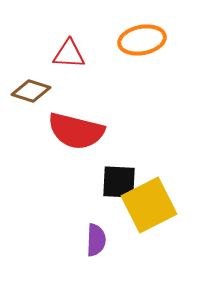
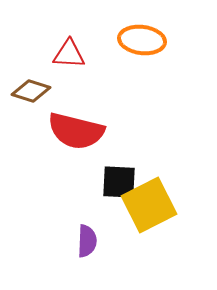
orange ellipse: rotated 18 degrees clockwise
purple semicircle: moved 9 px left, 1 px down
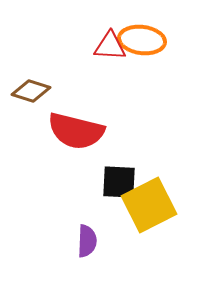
red triangle: moved 41 px right, 8 px up
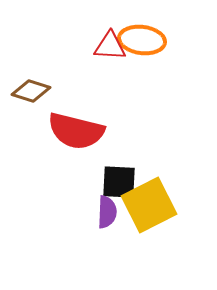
purple semicircle: moved 20 px right, 29 px up
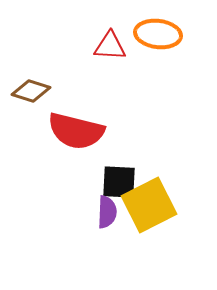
orange ellipse: moved 16 px right, 6 px up
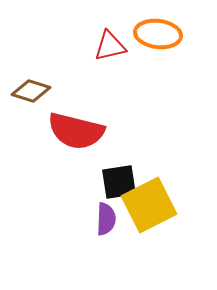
red triangle: rotated 16 degrees counterclockwise
black square: rotated 12 degrees counterclockwise
purple semicircle: moved 1 px left, 7 px down
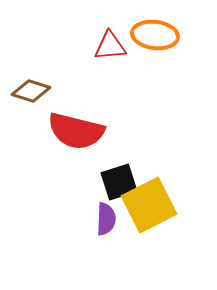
orange ellipse: moved 3 px left, 1 px down
red triangle: rotated 8 degrees clockwise
black square: rotated 9 degrees counterclockwise
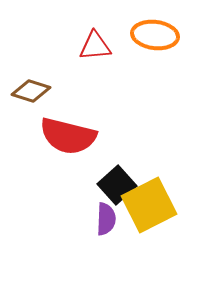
red triangle: moved 15 px left
red semicircle: moved 8 px left, 5 px down
black square: moved 2 px left, 3 px down; rotated 24 degrees counterclockwise
